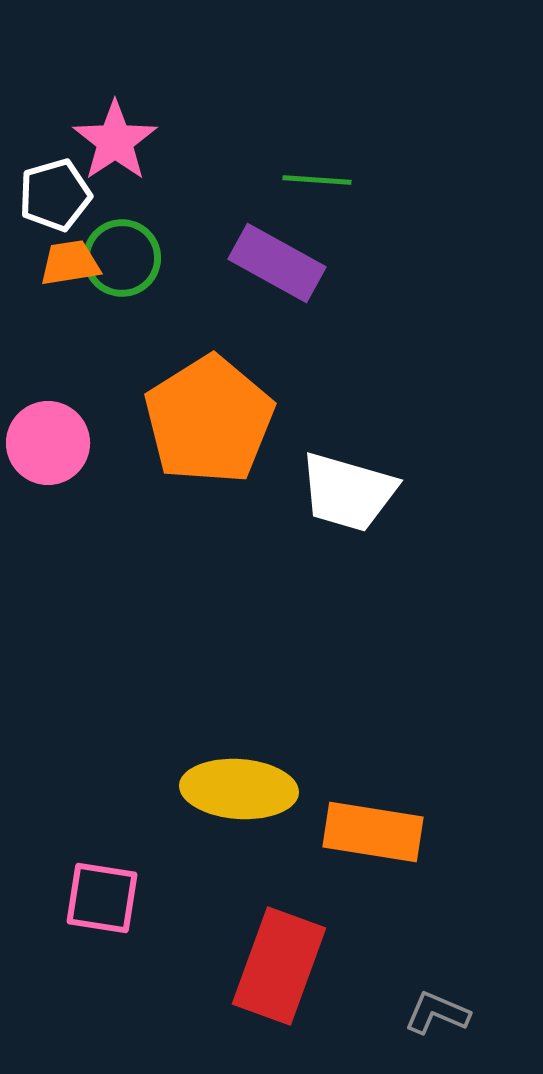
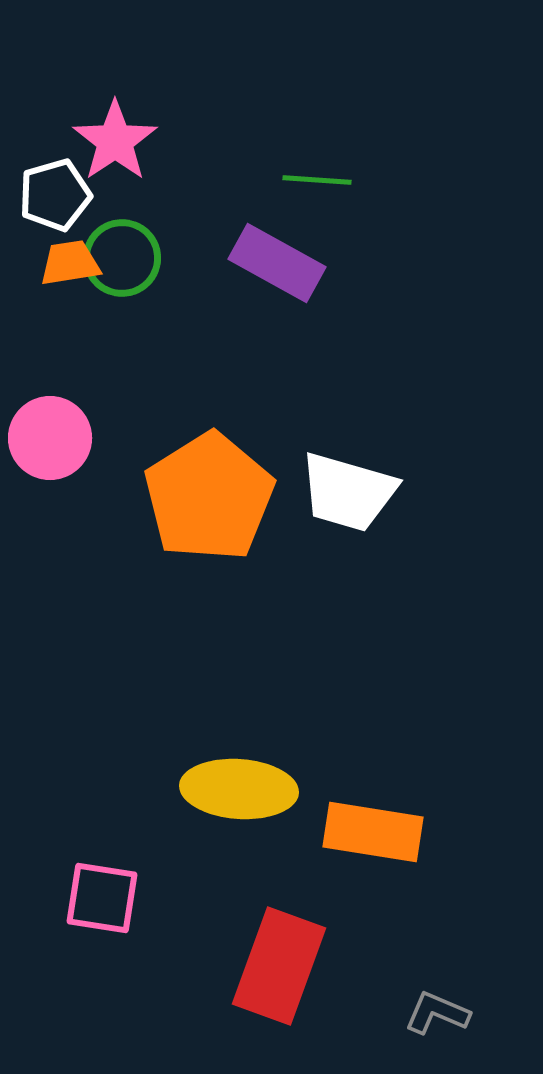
orange pentagon: moved 77 px down
pink circle: moved 2 px right, 5 px up
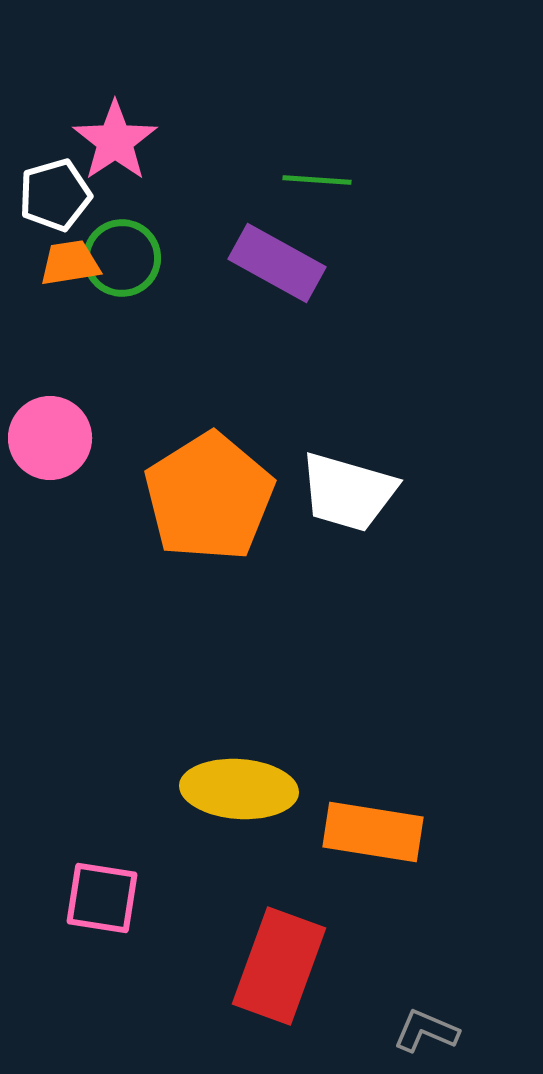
gray L-shape: moved 11 px left, 18 px down
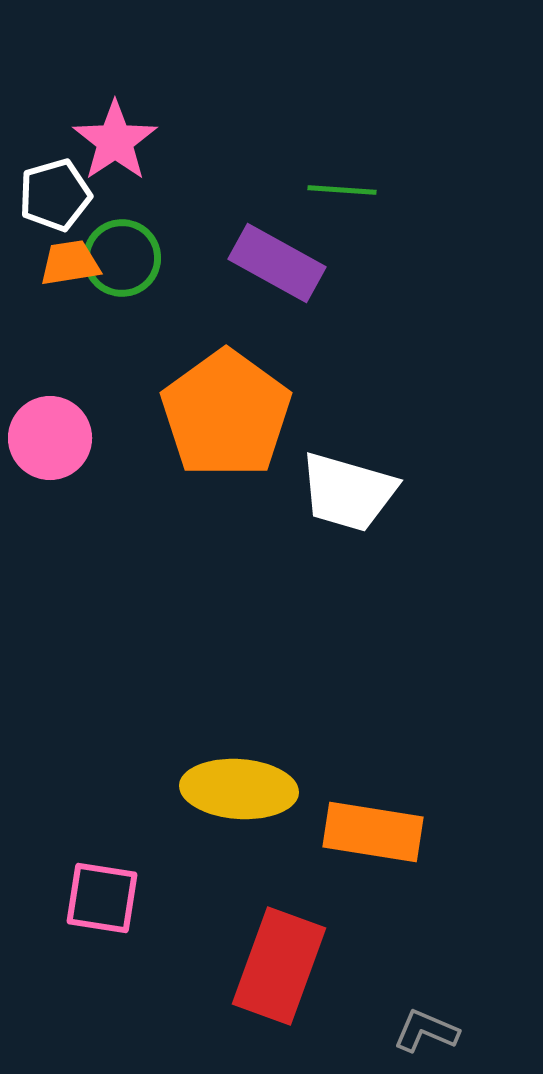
green line: moved 25 px right, 10 px down
orange pentagon: moved 17 px right, 83 px up; rotated 4 degrees counterclockwise
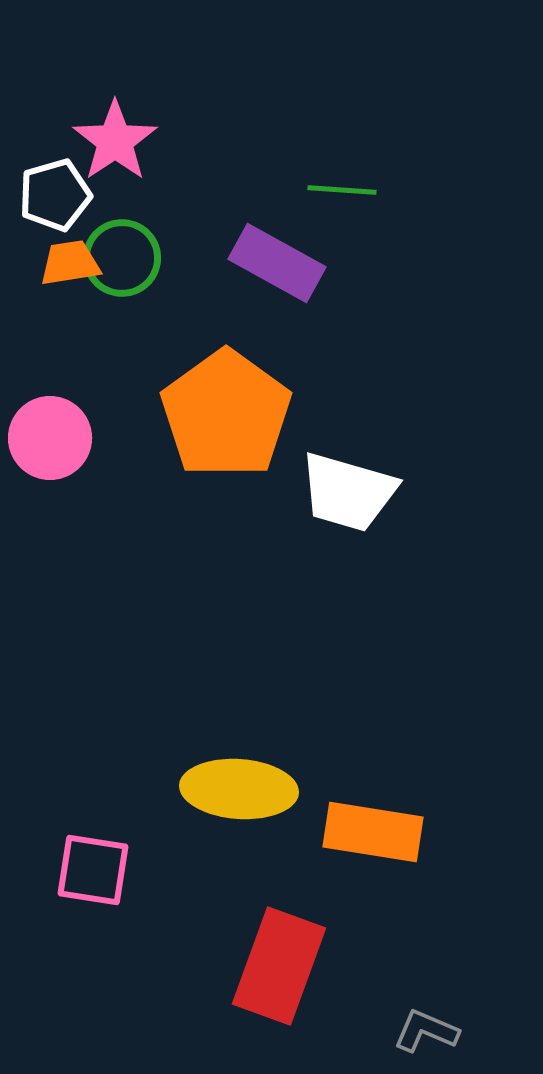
pink square: moved 9 px left, 28 px up
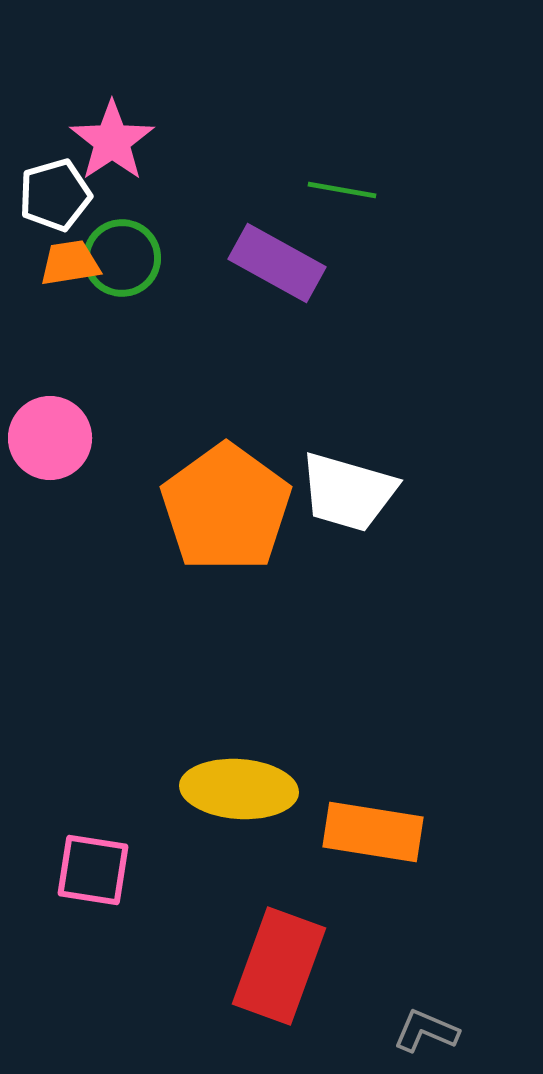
pink star: moved 3 px left
green line: rotated 6 degrees clockwise
orange pentagon: moved 94 px down
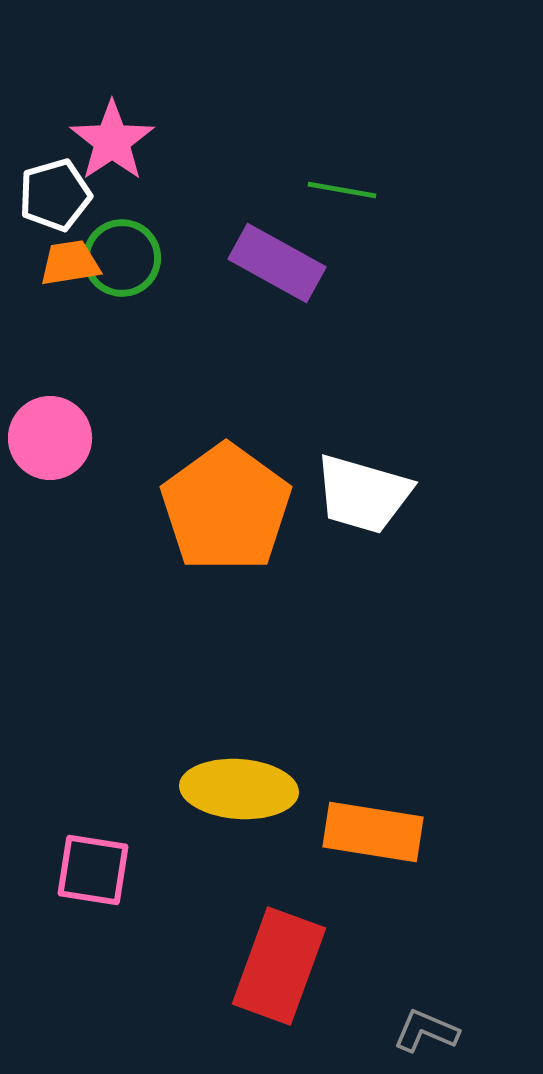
white trapezoid: moved 15 px right, 2 px down
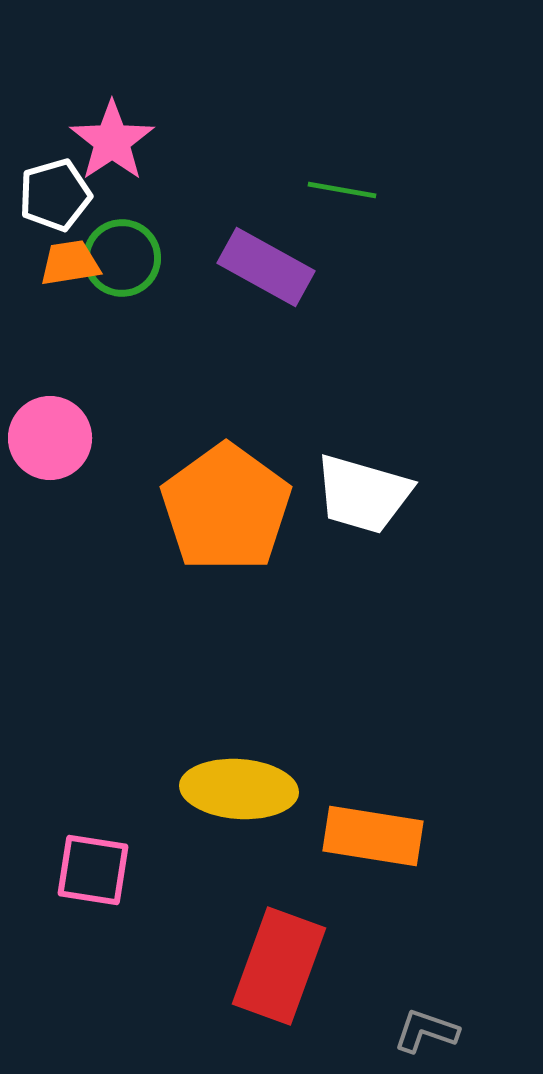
purple rectangle: moved 11 px left, 4 px down
orange rectangle: moved 4 px down
gray L-shape: rotated 4 degrees counterclockwise
